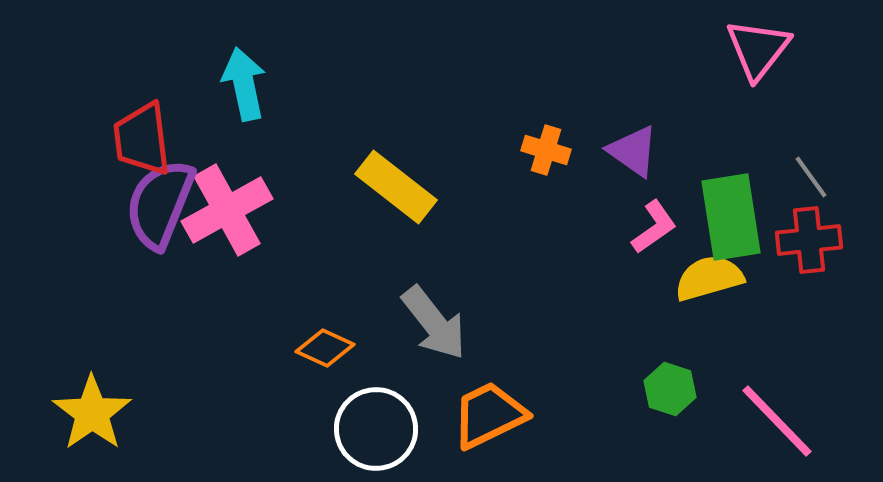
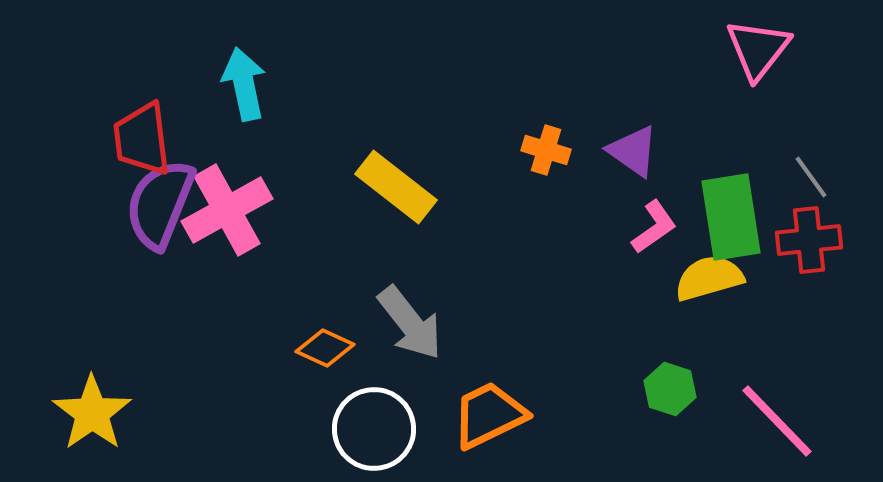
gray arrow: moved 24 px left
white circle: moved 2 px left
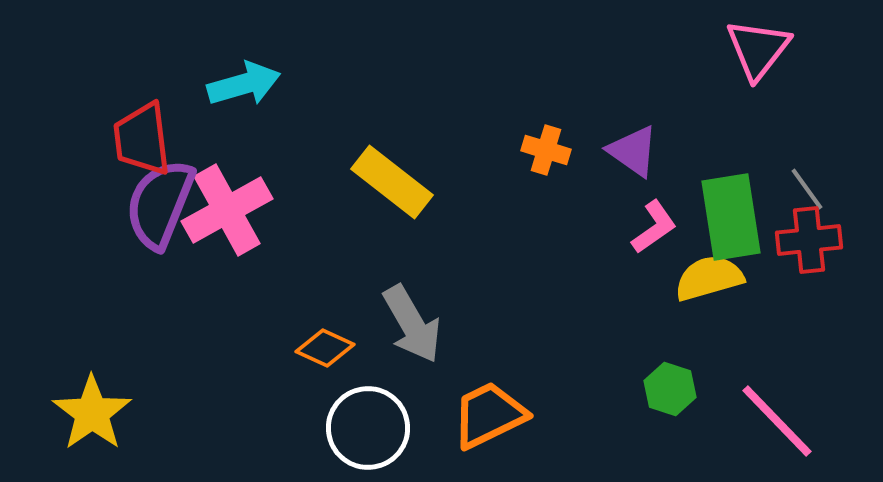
cyan arrow: rotated 86 degrees clockwise
gray line: moved 4 px left, 12 px down
yellow rectangle: moved 4 px left, 5 px up
gray arrow: moved 2 px right, 1 px down; rotated 8 degrees clockwise
white circle: moved 6 px left, 1 px up
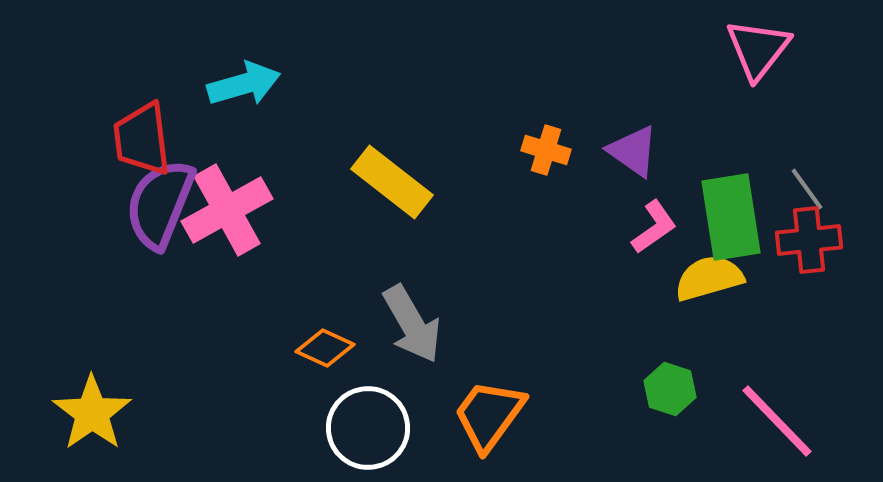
orange trapezoid: rotated 28 degrees counterclockwise
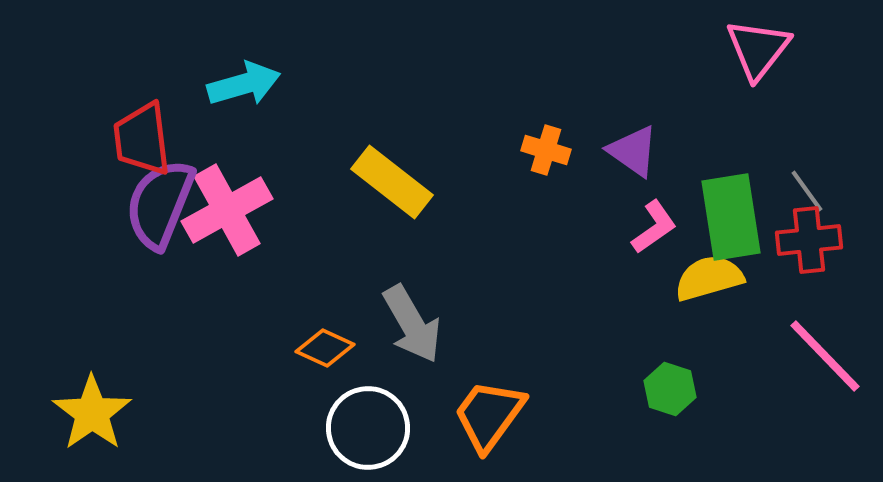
gray line: moved 2 px down
pink line: moved 48 px right, 65 px up
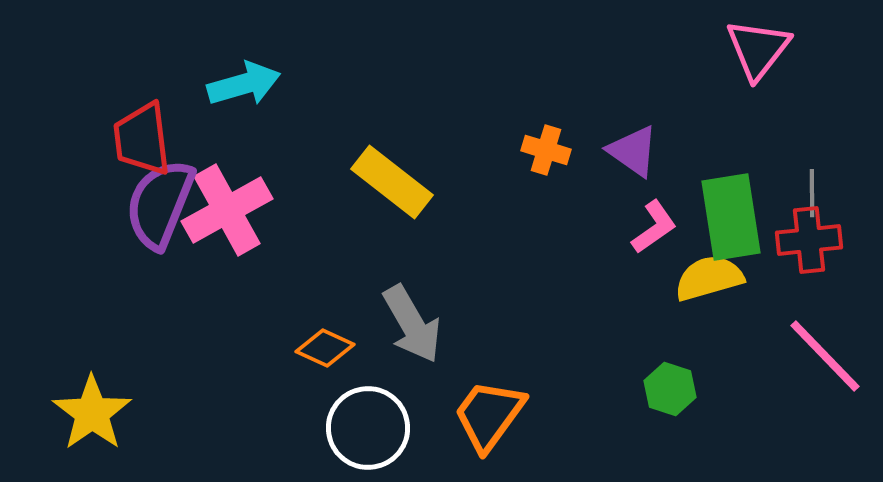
gray line: moved 5 px right, 2 px down; rotated 36 degrees clockwise
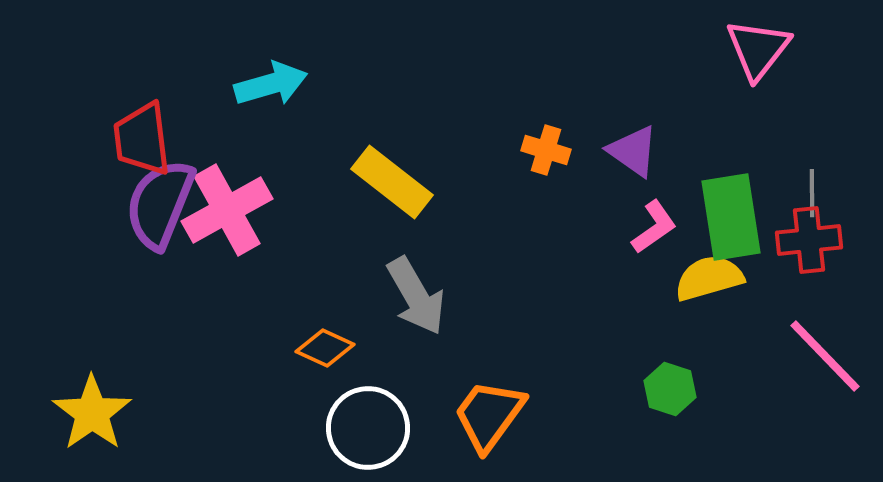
cyan arrow: moved 27 px right
gray arrow: moved 4 px right, 28 px up
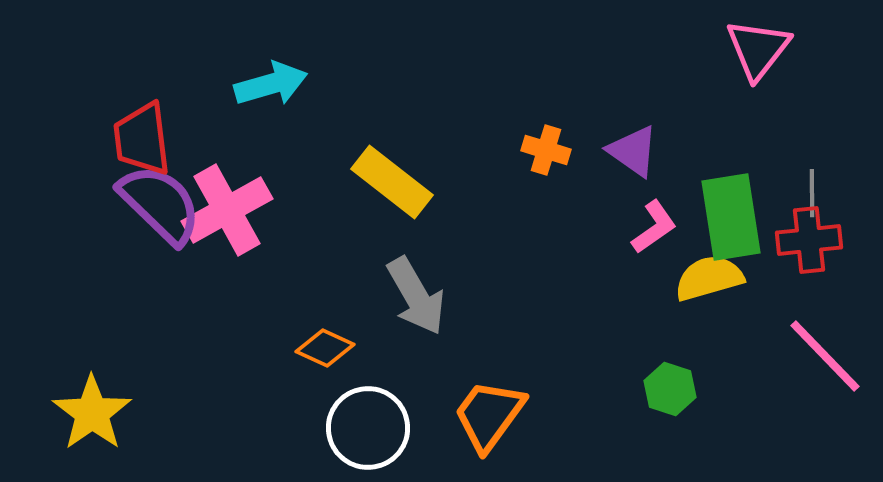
purple semicircle: rotated 112 degrees clockwise
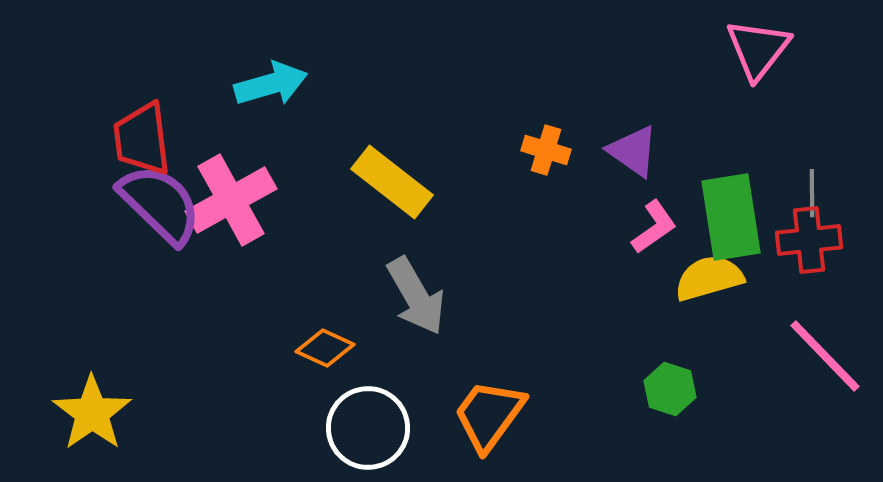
pink cross: moved 4 px right, 10 px up
